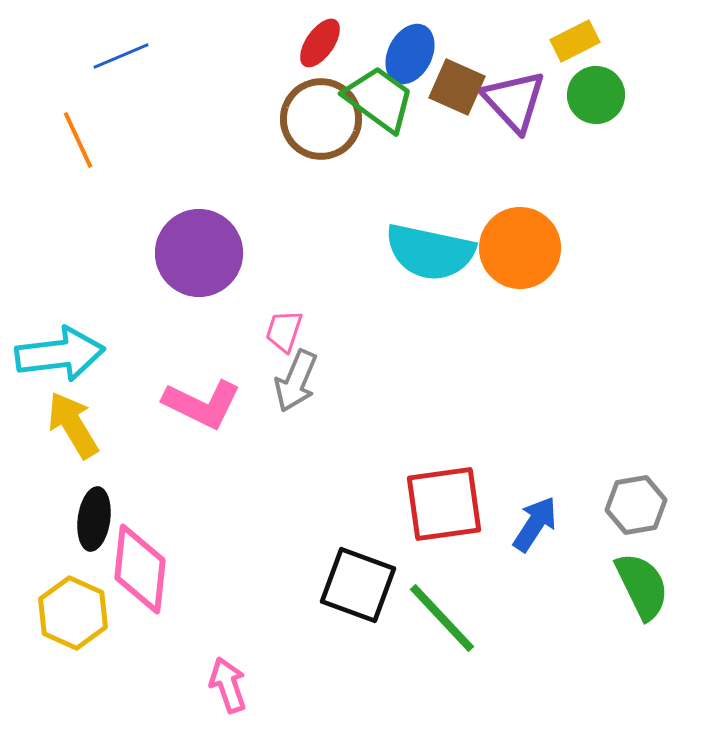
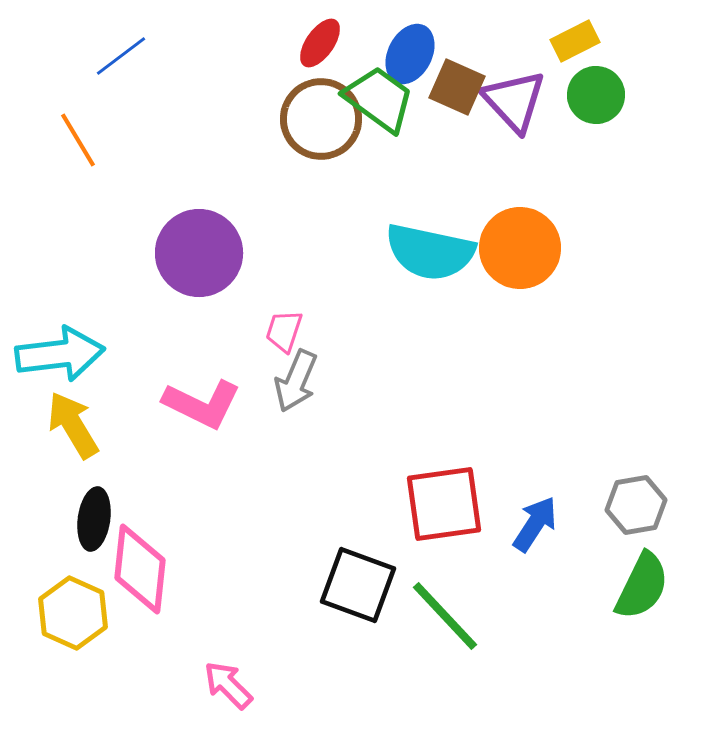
blue line: rotated 14 degrees counterclockwise
orange line: rotated 6 degrees counterclockwise
green semicircle: rotated 52 degrees clockwise
green line: moved 3 px right, 2 px up
pink arrow: rotated 26 degrees counterclockwise
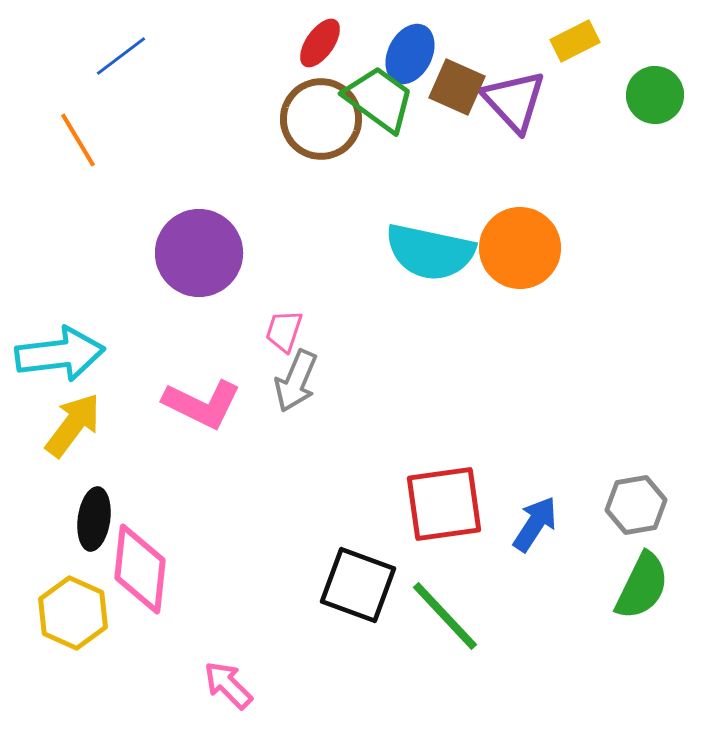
green circle: moved 59 px right
yellow arrow: rotated 68 degrees clockwise
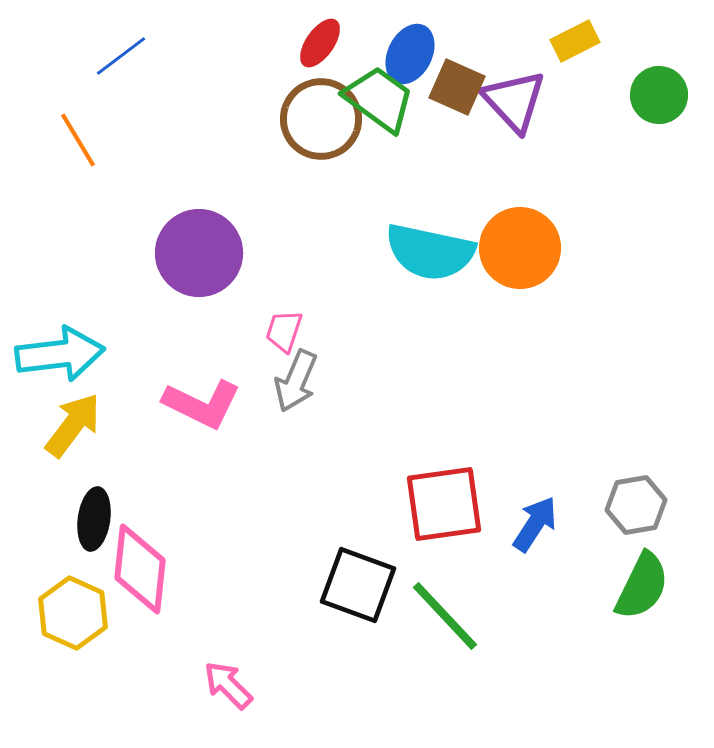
green circle: moved 4 px right
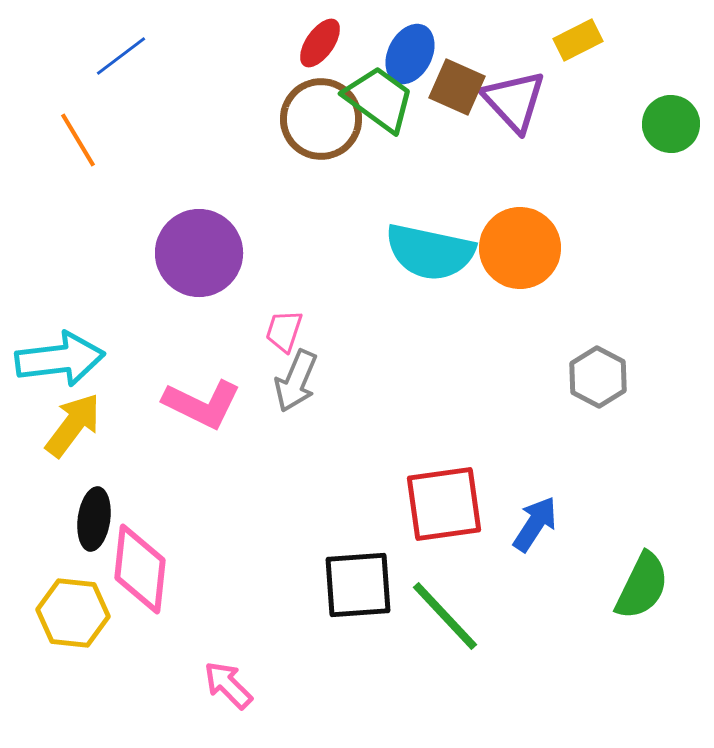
yellow rectangle: moved 3 px right, 1 px up
green circle: moved 12 px right, 29 px down
cyan arrow: moved 5 px down
gray hexagon: moved 38 px left, 128 px up; rotated 22 degrees counterclockwise
black square: rotated 24 degrees counterclockwise
yellow hexagon: rotated 18 degrees counterclockwise
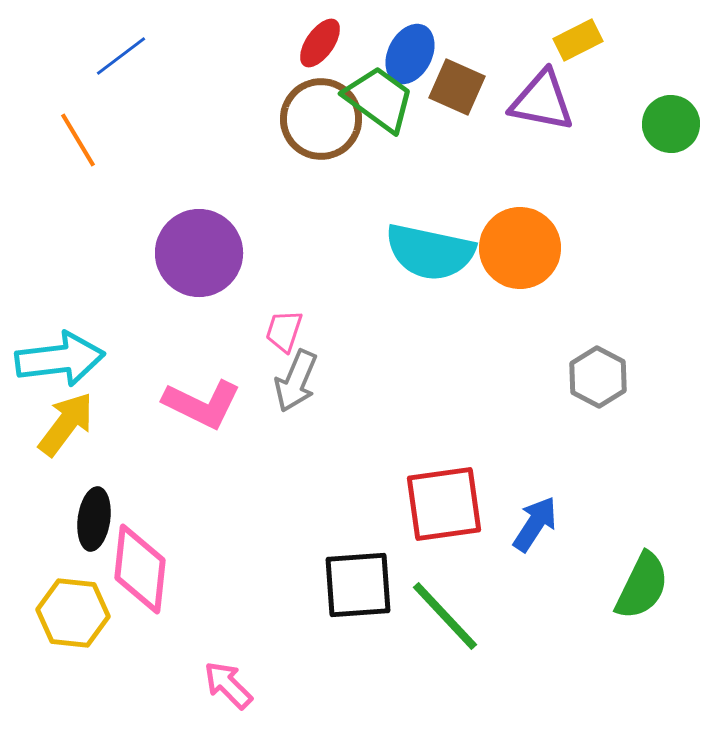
purple triangle: moved 28 px right; rotated 36 degrees counterclockwise
yellow arrow: moved 7 px left, 1 px up
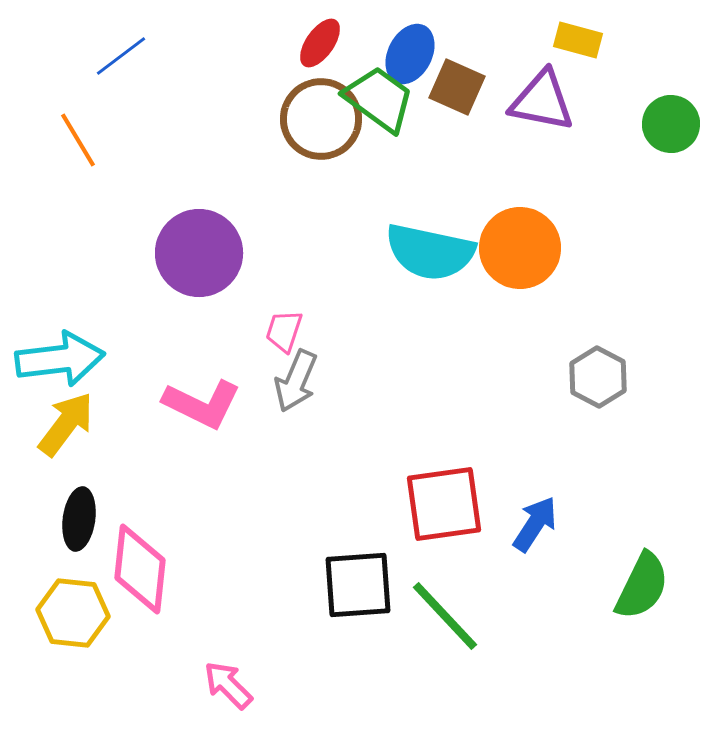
yellow rectangle: rotated 42 degrees clockwise
black ellipse: moved 15 px left
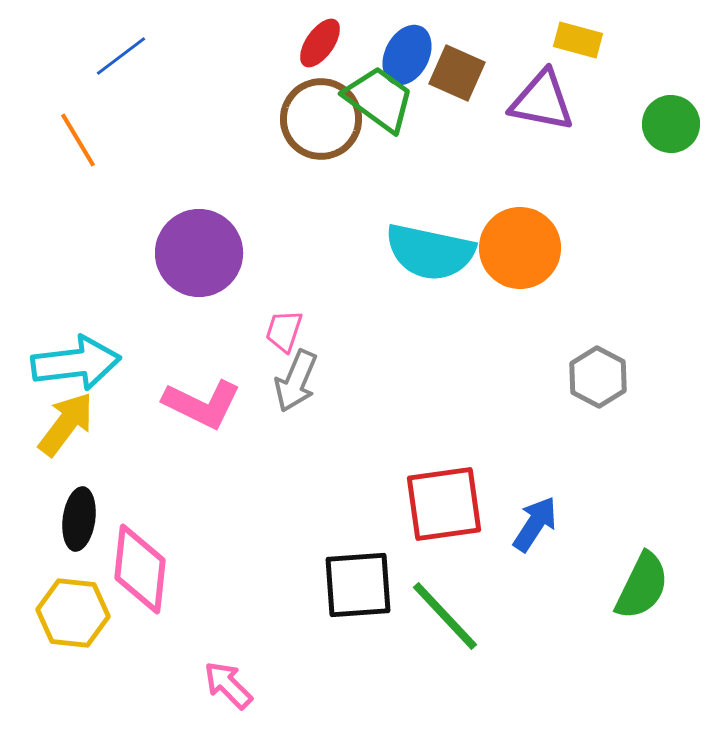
blue ellipse: moved 3 px left, 1 px down
brown square: moved 14 px up
cyan arrow: moved 16 px right, 4 px down
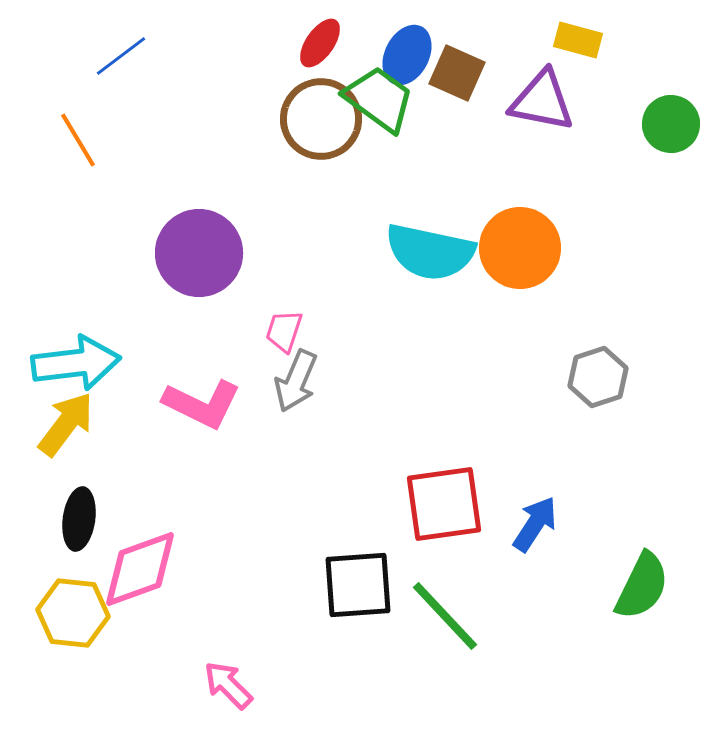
gray hexagon: rotated 14 degrees clockwise
pink diamond: rotated 64 degrees clockwise
